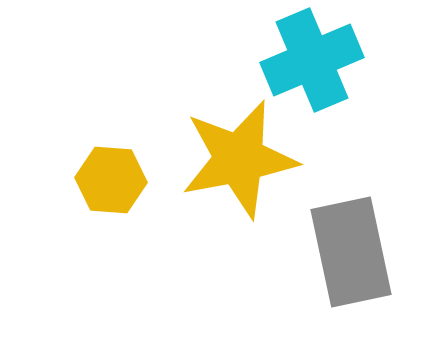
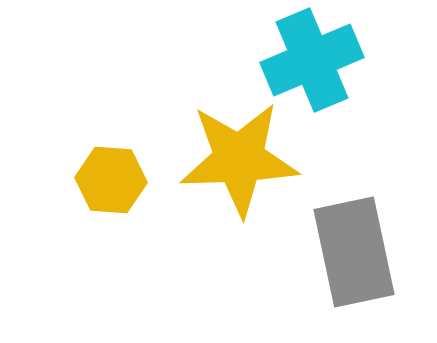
yellow star: rotated 9 degrees clockwise
gray rectangle: moved 3 px right
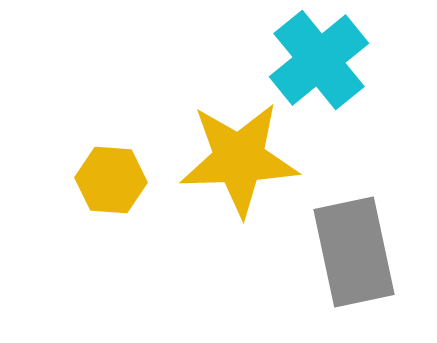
cyan cross: moved 7 px right; rotated 16 degrees counterclockwise
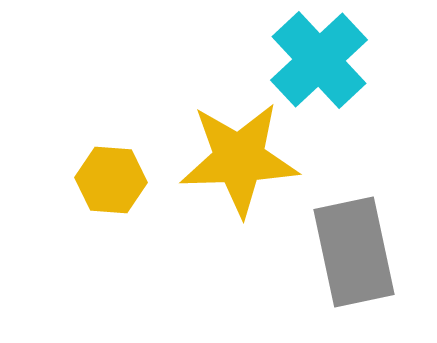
cyan cross: rotated 4 degrees counterclockwise
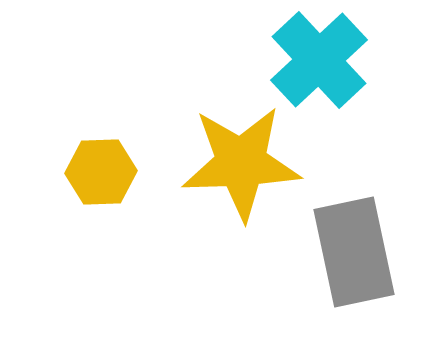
yellow star: moved 2 px right, 4 px down
yellow hexagon: moved 10 px left, 8 px up; rotated 6 degrees counterclockwise
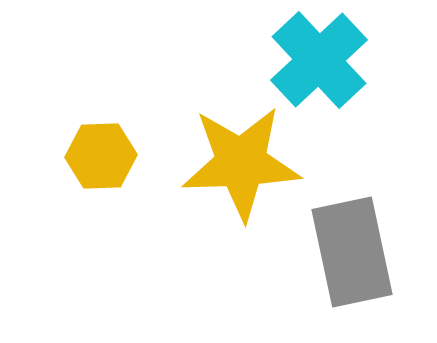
yellow hexagon: moved 16 px up
gray rectangle: moved 2 px left
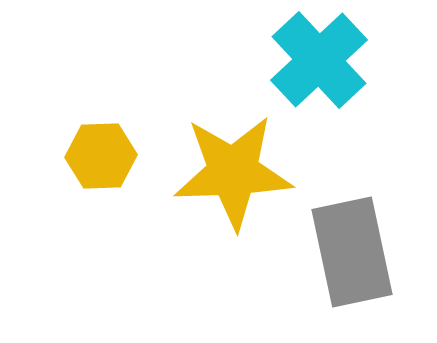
yellow star: moved 8 px left, 9 px down
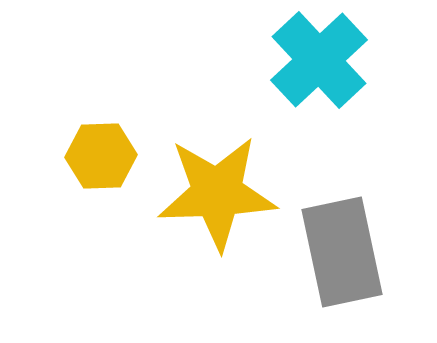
yellow star: moved 16 px left, 21 px down
gray rectangle: moved 10 px left
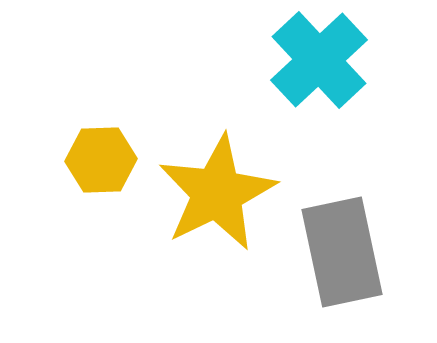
yellow hexagon: moved 4 px down
yellow star: rotated 24 degrees counterclockwise
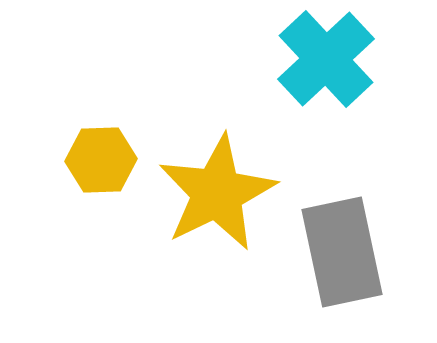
cyan cross: moved 7 px right, 1 px up
